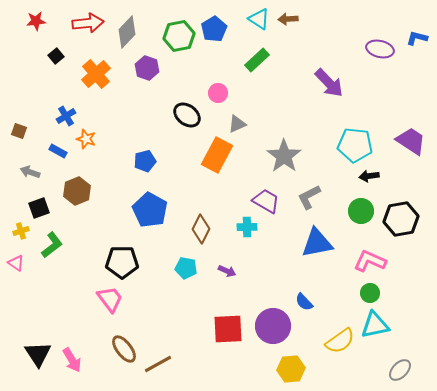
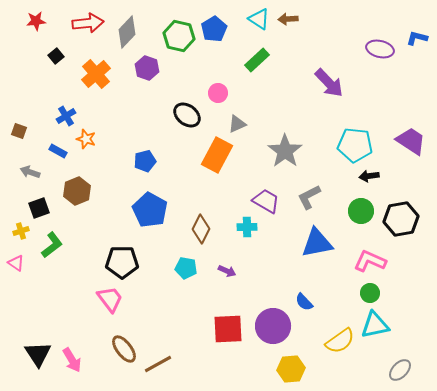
green hexagon at (179, 36): rotated 24 degrees clockwise
gray star at (284, 156): moved 1 px right, 5 px up
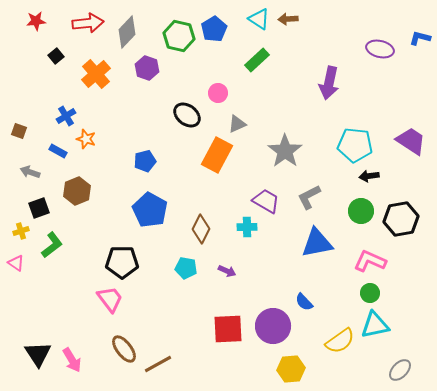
blue L-shape at (417, 38): moved 3 px right
purple arrow at (329, 83): rotated 56 degrees clockwise
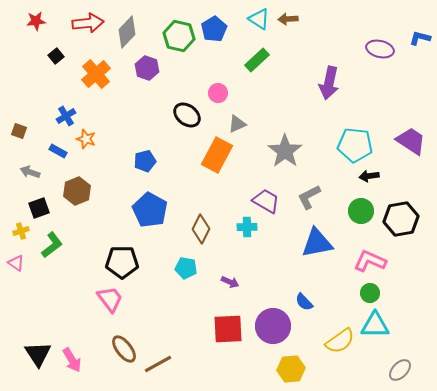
purple arrow at (227, 271): moved 3 px right, 11 px down
cyan triangle at (375, 325): rotated 12 degrees clockwise
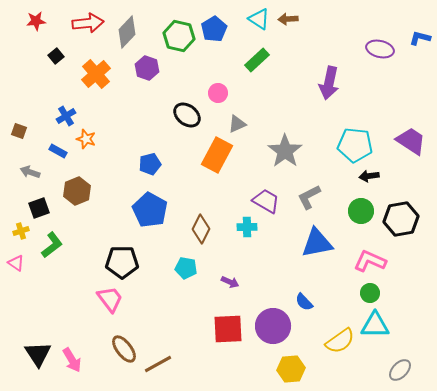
blue pentagon at (145, 161): moved 5 px right, 3 px down
